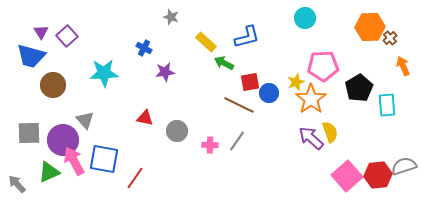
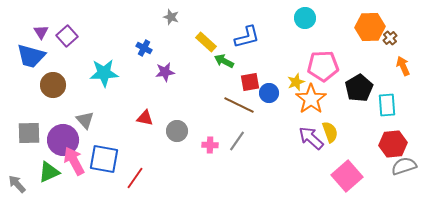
green arrow: moved 2 px up
red hexagon: moved 15 px right, 31 px up
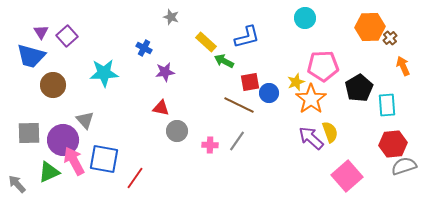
red triangle: moved 16 px right, 10 px up
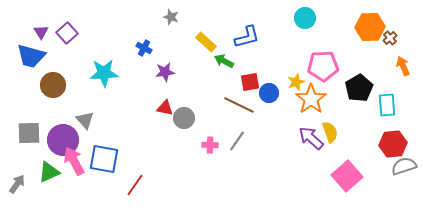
purple square: moved 3 px up
red triangle: moved 4 px right
gray circle: moved 7 px right, 13 px up
red line: moved 7 px down
gray arrow: rotated 78 degrees clockwise
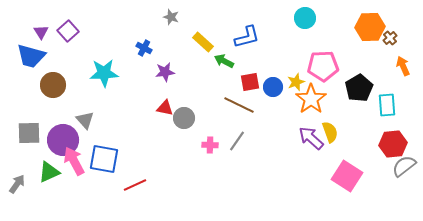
purple square: moved 1 px right, 2 px up
yellow rectangle: moved 3 px left
blue circle: moved 4 px right, 6 px up
gray semicircle: rotated 20 degrees counterclockwise
pink square: rotated 16 degrees counterclockwise
red line: rotated 30 degrees clockwise
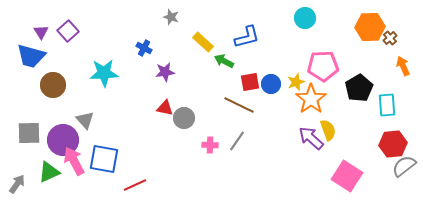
blue circle: moved 2 px left, 3 px up
yellow semicircle: moved 2 px left, 2 px up
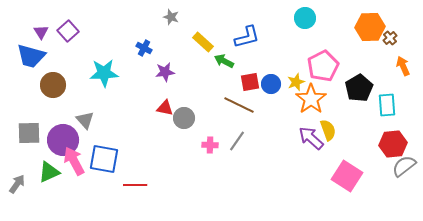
pink pentagon: rotated 24 degrees counterclockwise
red line: rotated 25 degrees clockwise
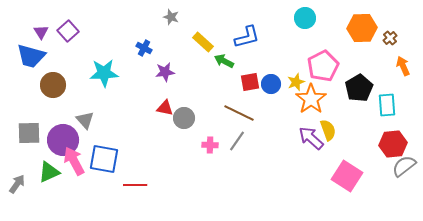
orange hexagon: moved 8 px left, 1 px down
brown line: moved 8 px down
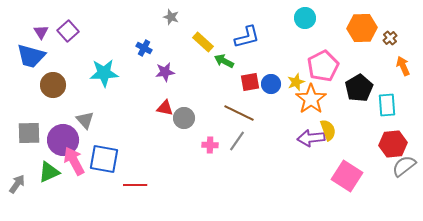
purple arrow: rotated 48 degrees counterclockwise
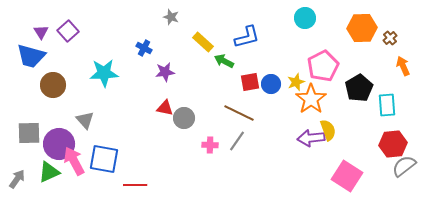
purple circle: moved 4 px left, 4 px down
gray arrow: moved 5 px up
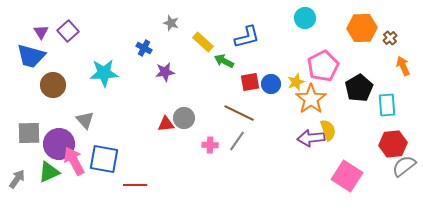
gray star: moved 6 px down
red triangle: moved 1 px right, 16 px down; rotated 18 degrees counterclockwise
